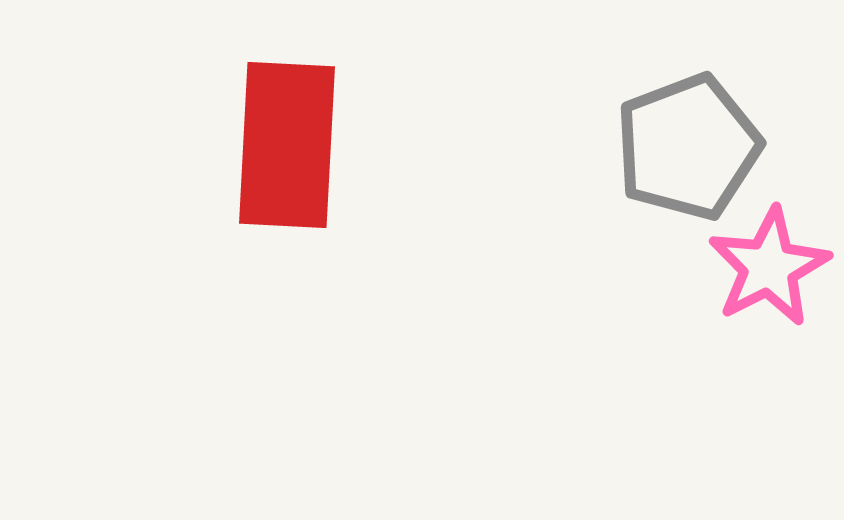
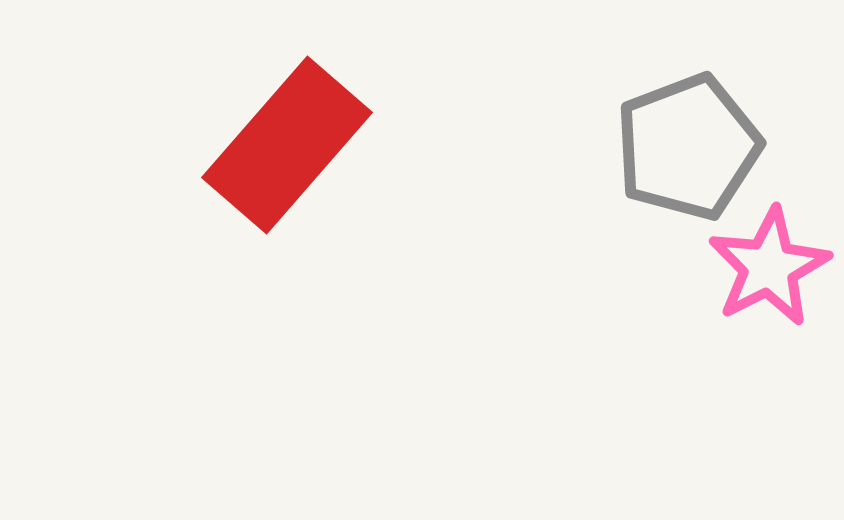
red rectangle: rotated 38 degrees clockwise
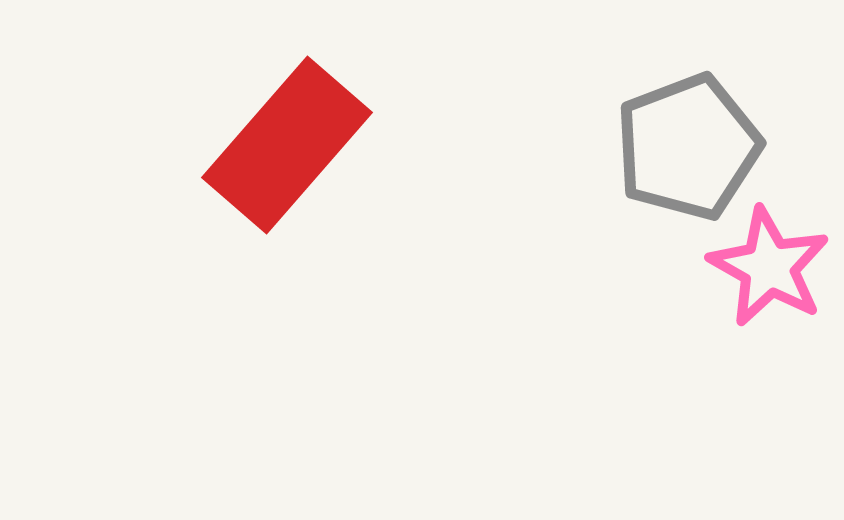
pink star: rotated 16 degrees counterclockwise
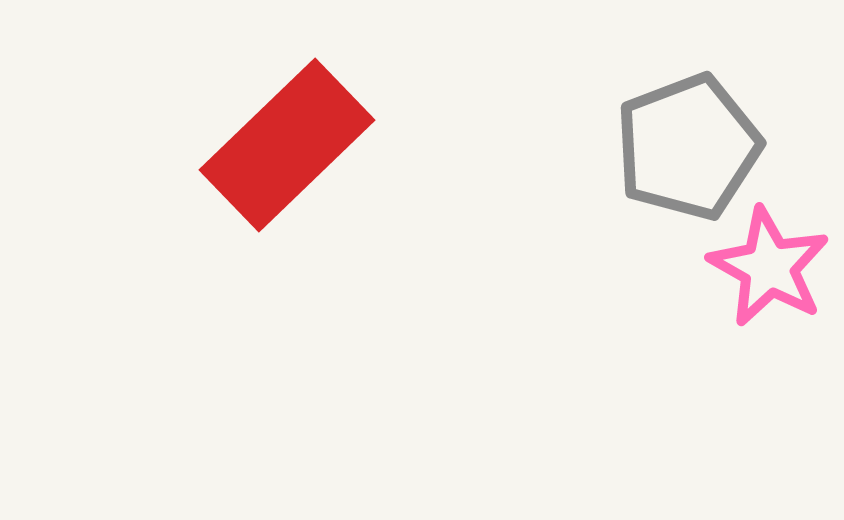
red rectangle: rotated 5 degrees clockwise
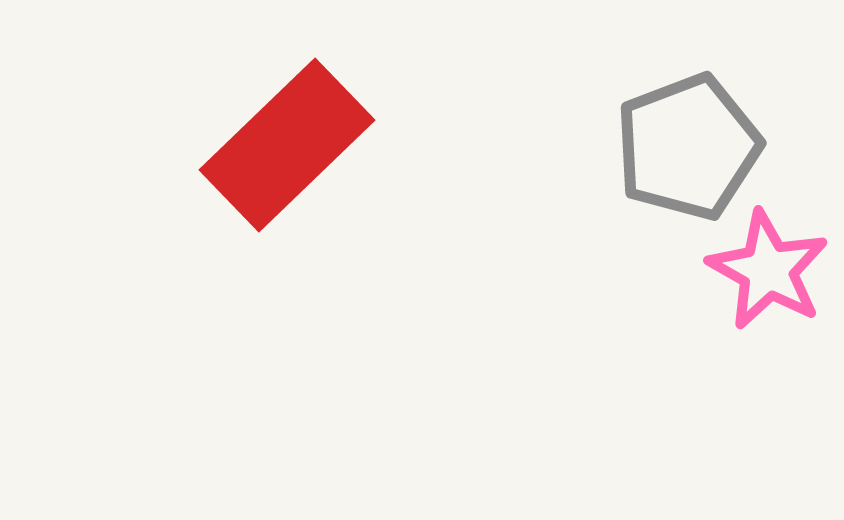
pink star: moved 1 px left, 3 px down
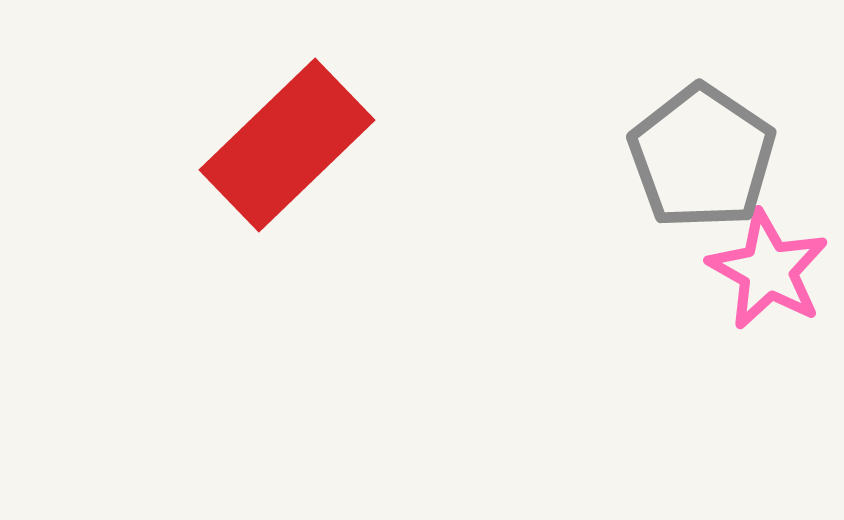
gray pentagon: moved 14 px right, 10 px down; rotated 17 degrees counterclockwise
